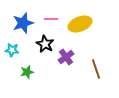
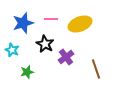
cyan star: rotated 16 degrees clockwise
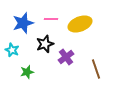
black star: rotated 24 degrees clockwise
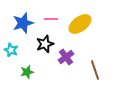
yellow ellipse: rotated 15 degrees counterclockwise
cyan star: moved 1 px left
brown line: moved 1 px left, 1 px down
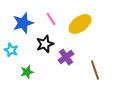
pink line: rotated 56 degrees clockwise
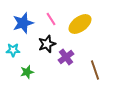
black star: moved 2 px right
cyan star: moved 2 px right; rotated 24 degrees counterclockwise
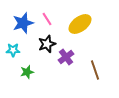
pink line: moved 4 px left
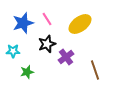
cyan star: moved 1 px down
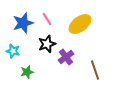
cyan star: rotated 16 degrees clockwise
